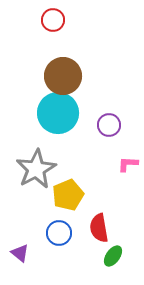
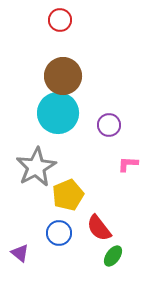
red circle: moved 7 px right
gray star: moved 2 px up
red semicircle: rotated 28 degrees counterclockwise
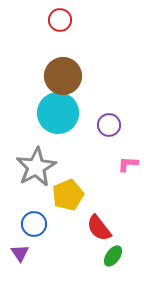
blue circle: moved 25 px left, 9 px up
purple triangle: rotated 18 degrees clockwise
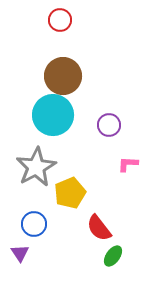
cyan circle: moved 5 px left, 2 px down
yellow pentagon: moved 2 px right, 2 px up
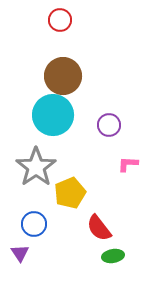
gray star: rotated 6 degrees counterclockwise
green ellipse: rotated 45 degrees clockwise
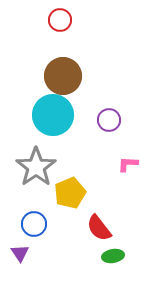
purple circle: moved 5 px up
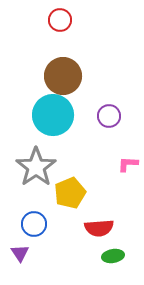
purple circle: moved 4 px up
red semicircle: rotated 56 degrees counterclockwise
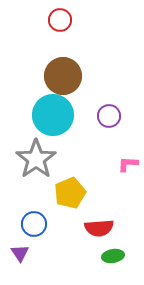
gray star: moved 8 px up
